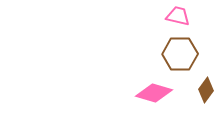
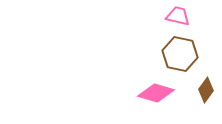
brown hexagon: rotated 12 degrees clockwise
pink diamond: moved 2 px right
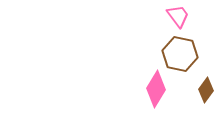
pink trapezoid: rotated 40 degrees clockwise
pink diamond: moved 4 px up; rotated 75 degrees counterclockwise
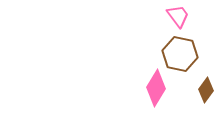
pink diamond: moved 1 px up
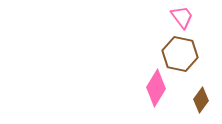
pink trapezoid: moved 4 px right, 1 px down
brown diamond: moved 5 px left, 10 px down
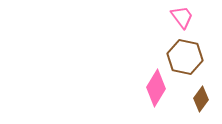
brown hexagon: moved 5 px right, 3 px down
brown diamond: moved 1 px up
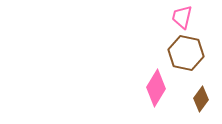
pink trapezoid: rotated 130 degrees counterclockwise
brown hexagon: moved 1 px right, 4 px up
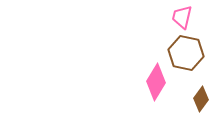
pink diamond: moved 6 px up
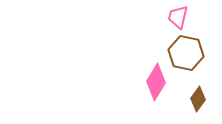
pink trapezoid: moved 4 px left
brown diamond: moved 3 px left
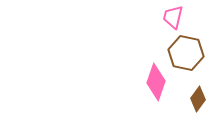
pink trapezoid: moved 5 px left
pink diamond: rotated 12 degrees counterclockwise
